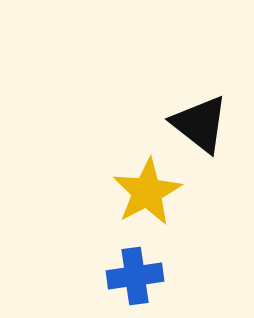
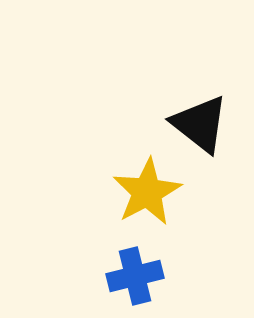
blue cross: rotated 6 degrees counterclockwise
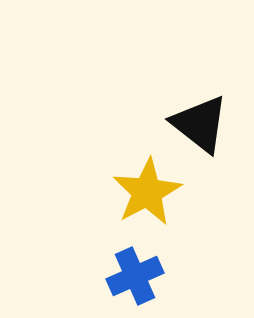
blue cross: rotated 10 degrees counterclockwise
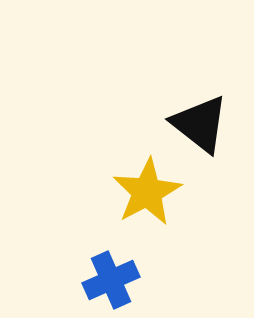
blue cross: moved 24 px left, 4 px down
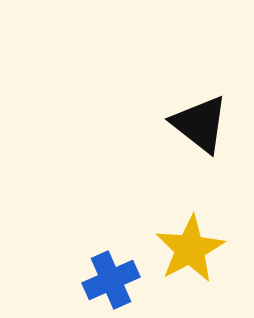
yellow star: moved 43 px right, 57 px down
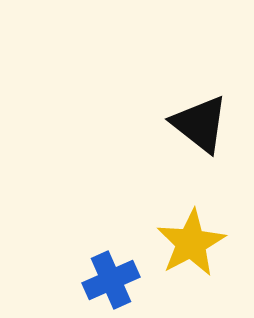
yellow star: moved 1 px right, 6 px up
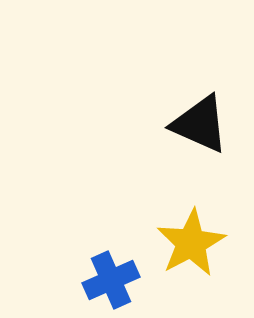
black triangle: rotated 14 degrees counterclockwise
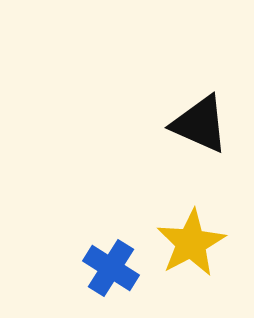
blue cross: moved 12 px up; rotated 34 degrees counterclockwise
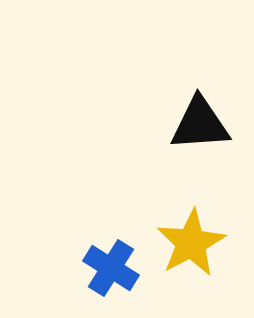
black triangle: rotated 28 degrees counterclockwise
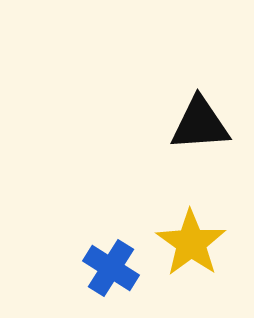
yellow star: rotated 8 degrees counterclockwise
